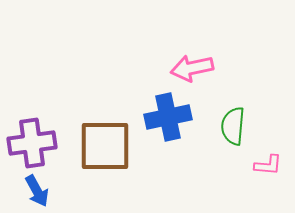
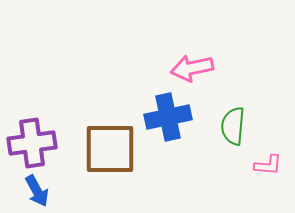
brown square: moved 5 px right, 3 px down
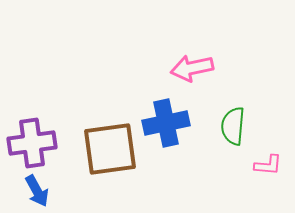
blue cross: moved 2 px left, 6 px down
brown square: rotated 8 degrees counterclockwise
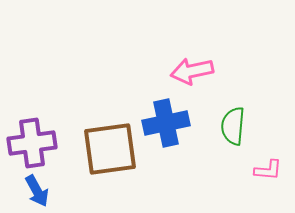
pink arrow: moved 3 px down
pink L-shape: moved 5 px down
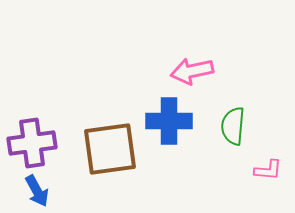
blue cross: moved 3 px right, 2 px up; rotated 12 degrees clockwise
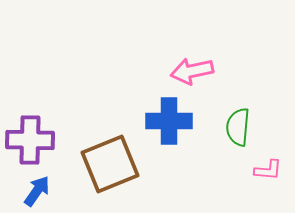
green semicircle: moved 5 px right, 1 px down
purple cross: moved 2 px left, 3 px up; rotated 9 degrees clockwise
brown square: moved 15 px down; rotated 14 degrees counterclockwise
blue arrow: rotated 116 degrees counterclockwise
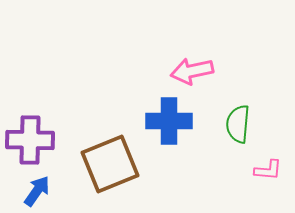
green semicircle: moved 3 px up
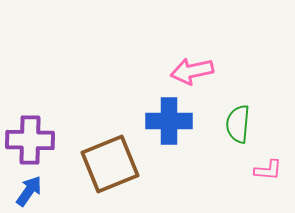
blue arrow: moved 8 px left
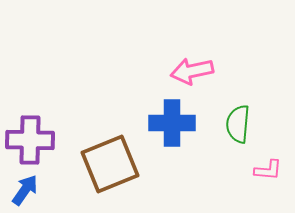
blue cross: moved 3 px right, 2 px down
blue arrow: moved 4 px left, 1 px up
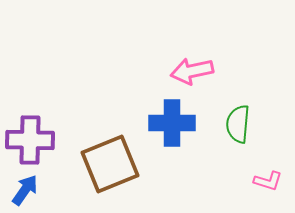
pink L-shape: moved 11 px down; rotated 12 degrees clockwise
